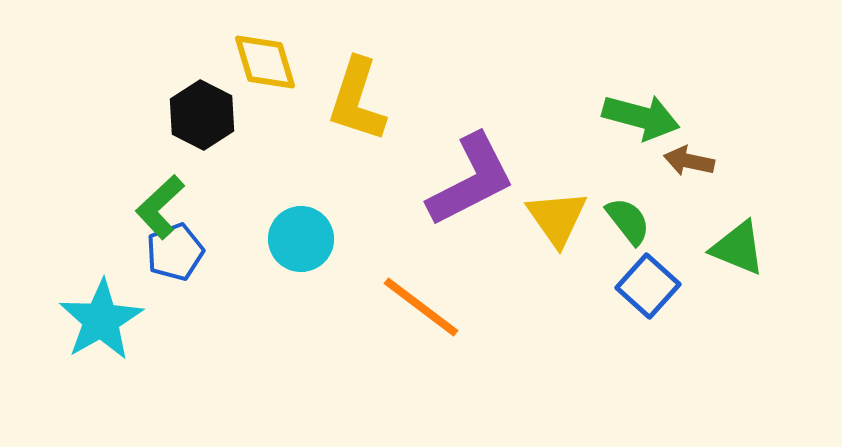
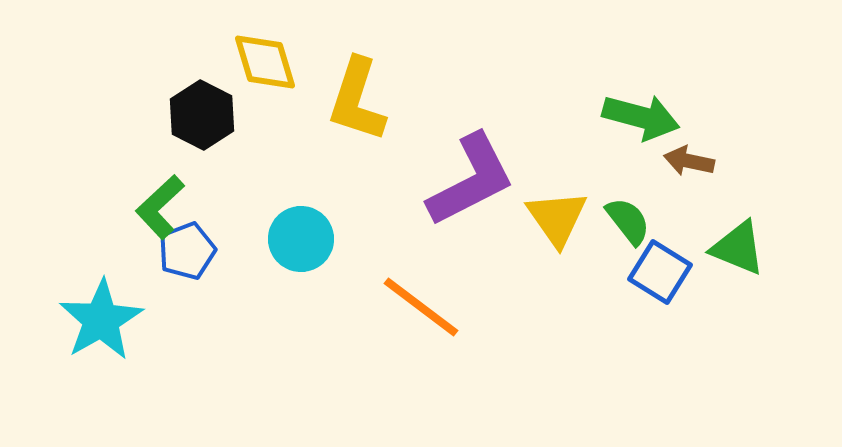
blue pentagon: moved 12 px right, 1 px up
blue square: moved 12 px right, 14 px up; rotated 10 degrees counterclockwise
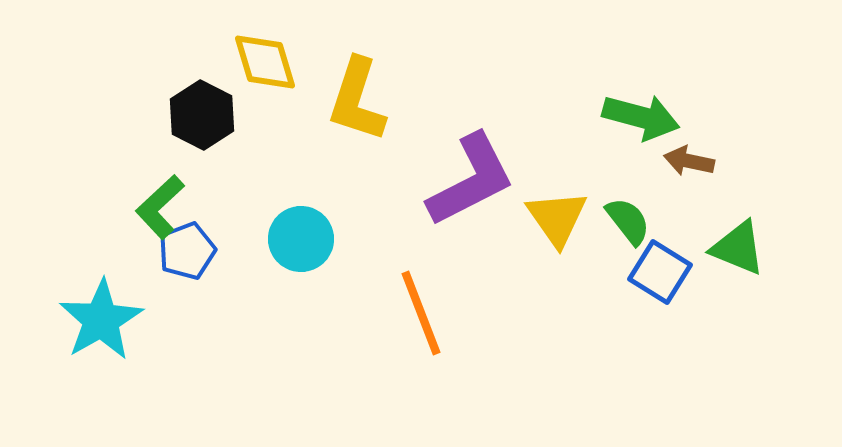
orange line: moved 6 px down; rotated 32 degrees clockwise
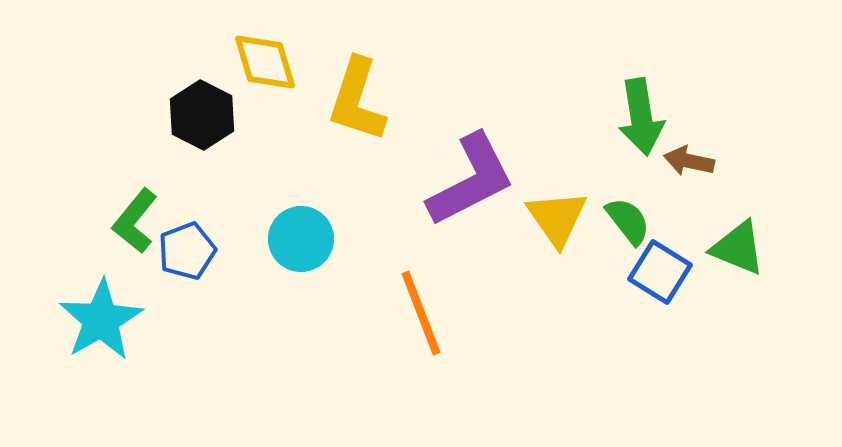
green arrow: rotated 66 degrees clockwise
green L-shape: moved 25 px left, 14 px down; rotated 8 degrees counterclockwise
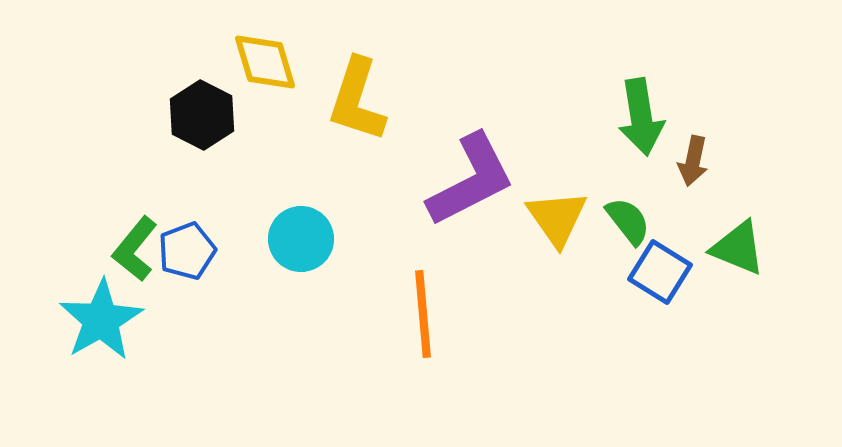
brown arrow: moved 4 px right; rotated 90 degrees counterclockwise
green L-shape: moved 28 px down
orange line: moved 2 px right, 1 px down; rotated 16 degrees clockwise
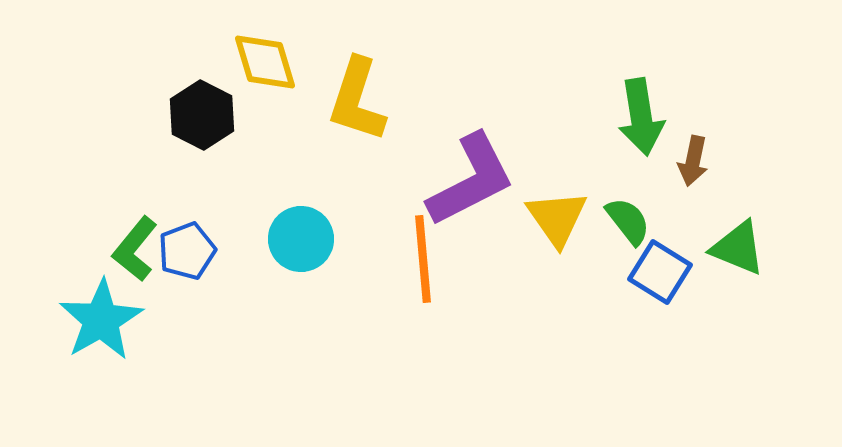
orange line: moved 55 px up
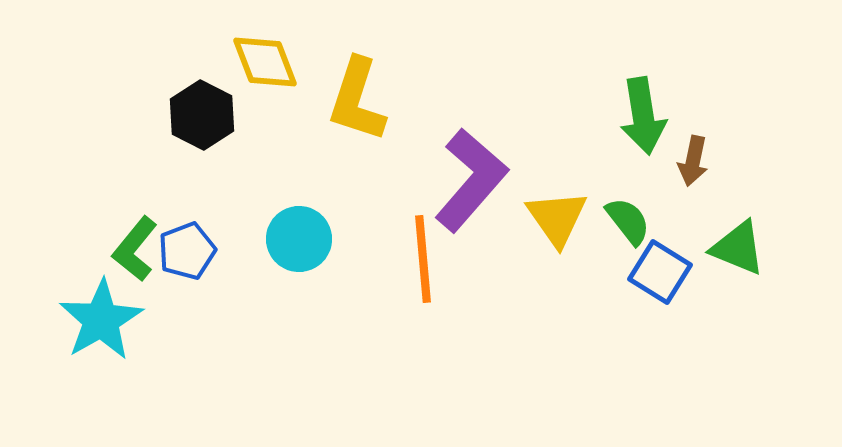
yellow diamond: rotated 4 degrees counterclockwise
green arrow: moved 2 px right, 1 px up
purple L-shape: rotated 22 degrees counterclockwise
cyan circle: moved 2 px left
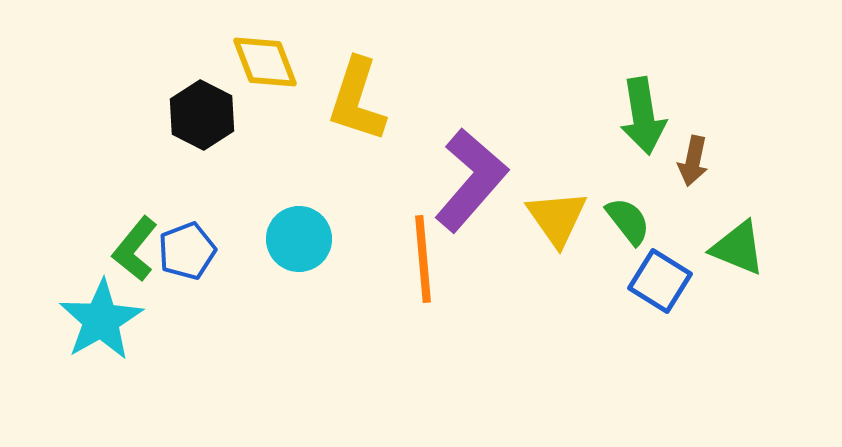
blue square: moved 9 px down
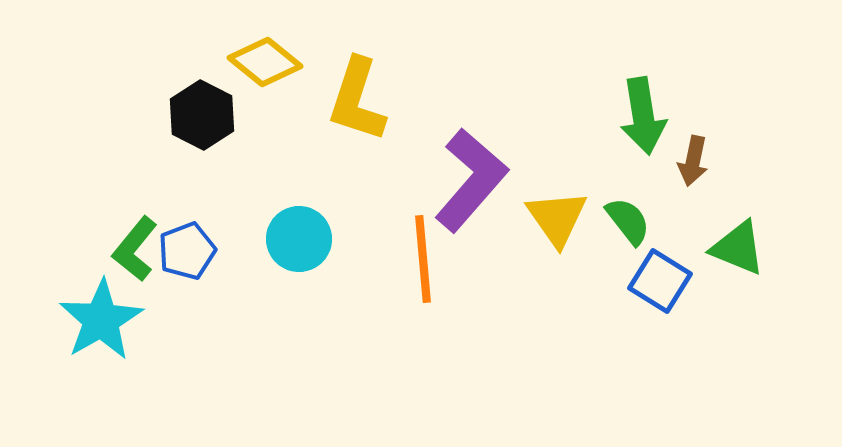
yellow diamond: rotated 30 degrees counterclockwise
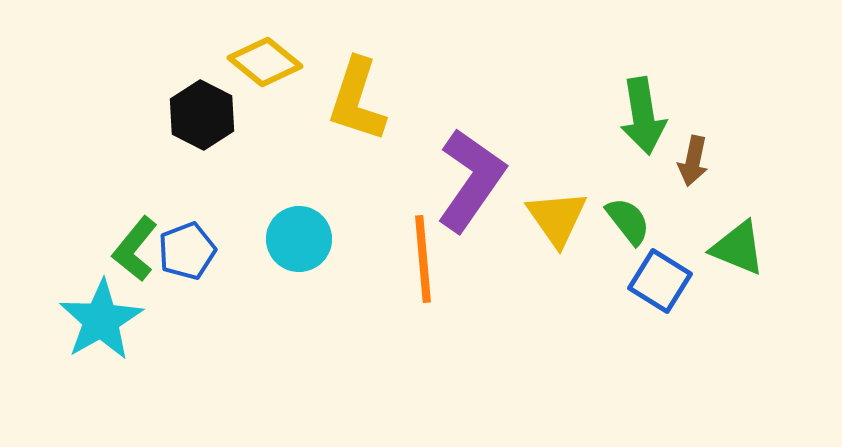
purple L-shape: rotated 6 degrees counterclockwise
